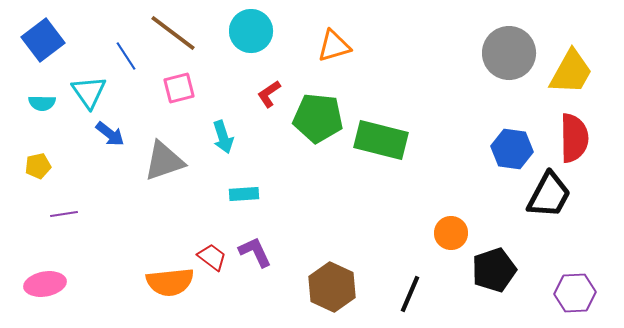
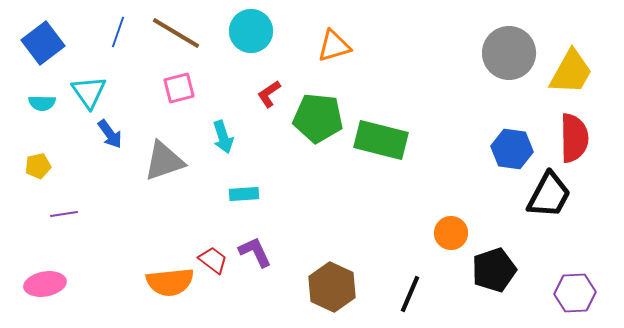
brown line: moved 3 px right; rotated 6 degrees counterclockwise
blue square: moved 3 px down
blue line: moved 8 px left, 24 px up; rotated 52 degrees clockwise
blue arrow: rotated 16 degrees clockwise
red trapezoid: moved 1 px right, 3 px down
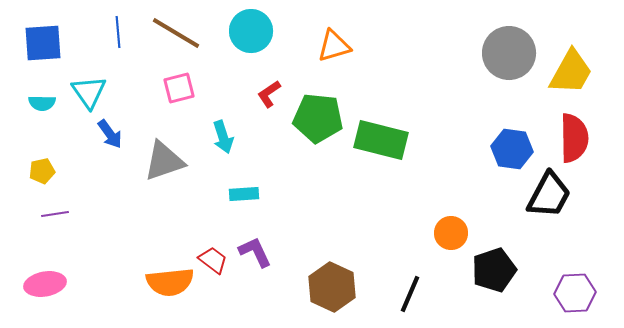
blue line: rotated 24 degrees counterclockwise
blue square: rotated 33 degrees clockwise
yellow pentagon: moved 4 px right, 5 px down
purple line: moved 9 px left
